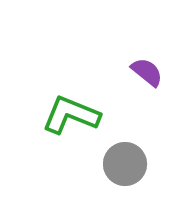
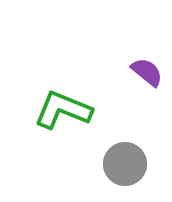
green L-shape: moved 8 px left, 5 px up
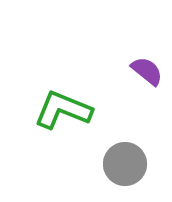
purple semicircle: moved 1 px up
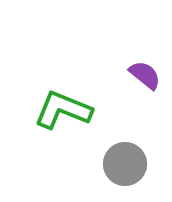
purple semicircle: moved 2 px left, 4 px down
